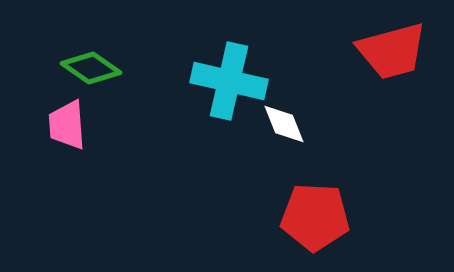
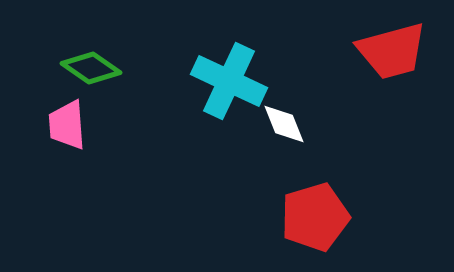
cyan cross: rotated 12 degrees clockwise
red pentagon: rotated 20 degrees counterclockwise
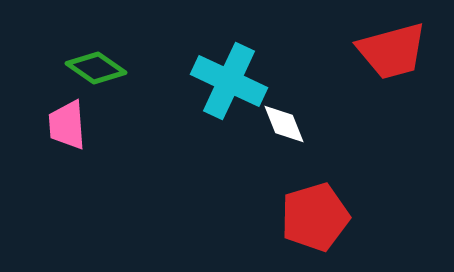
green diamond: moved 5 px right
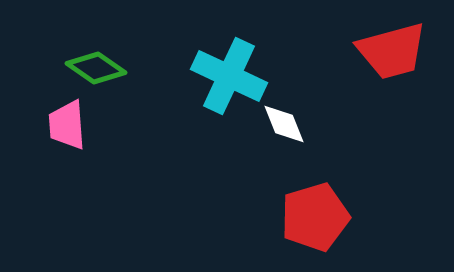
cyan cross: moved 5 px up
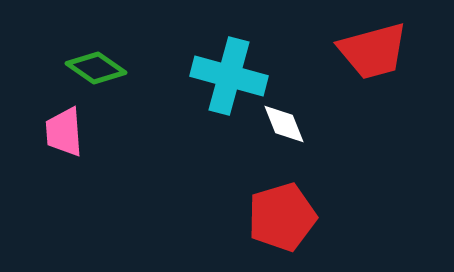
red trapezoid: moved 19 px left
cyan cross: rotated 10 degrees counterclockwise
pink trapezoid: moved 3 px left, 7 px down
red pentagon: moved 33 px left
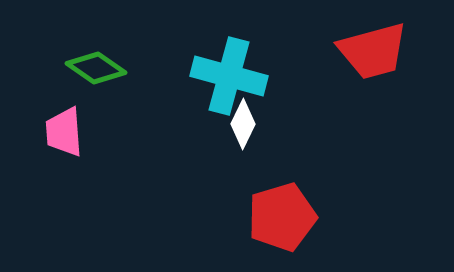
white diamond: moved 41 px left; rotated 48 degrees clockwise
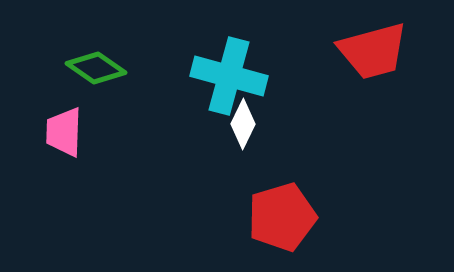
pink trapezoid: rotated 6 degrees clockwise
